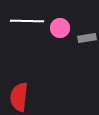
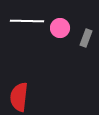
gray rectangle: moved 1 px left; rotated 60 degrees counterclockwise
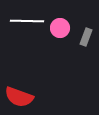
gray rectangle: moved 1 px up
red semicircle: rotated 76 degrees counterclockwise
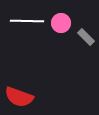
pink circle: moved 1 px right, 5 px up
gray rectangle: rotated 66 degrees counterclockwise
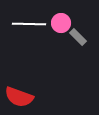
white line: moved 2 px right, 3 px down
gray rectangle: moved 8 px left
